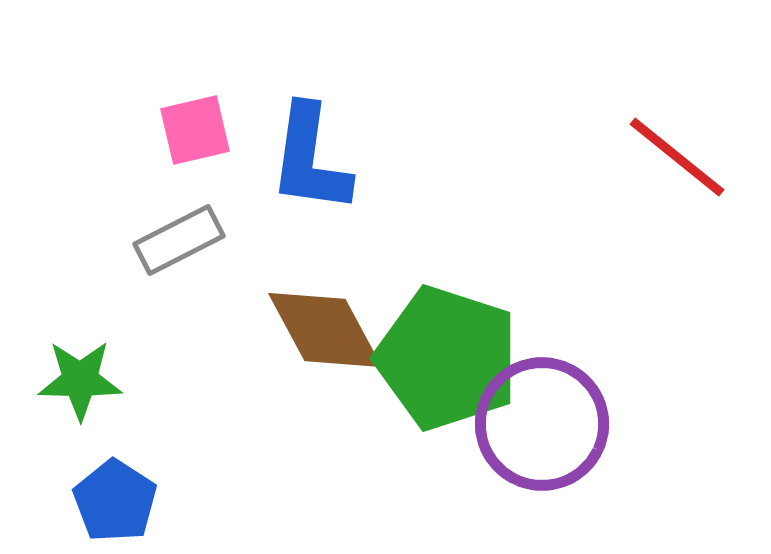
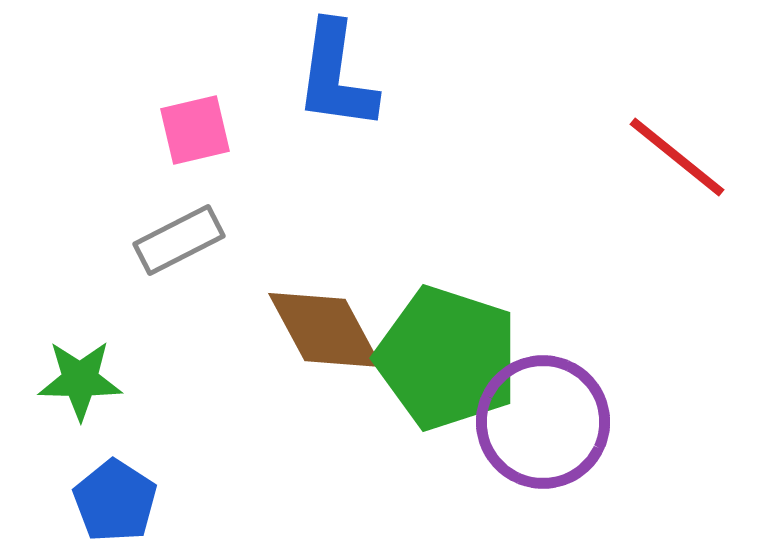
blue L-shape: moved 26 px right, 83 px up
purple circle: moved 1 px right, 2 px up
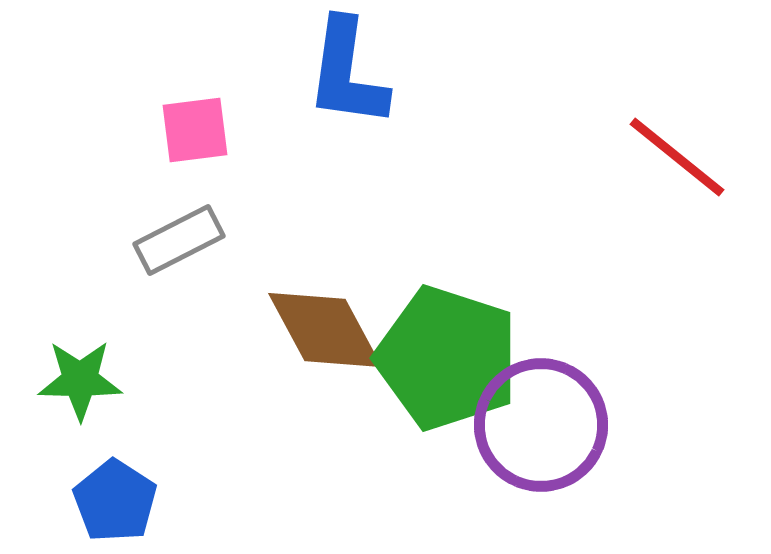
blue L-shape: moved 11 px right, 3 px up
pink square: rotated 6 degrees clockwise
purple circle: moved 2 px left, 3 px down
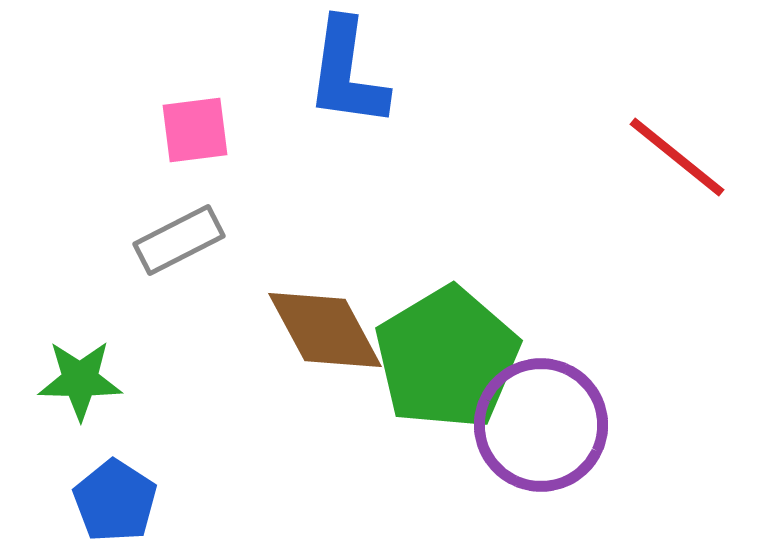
green pentagon: rotated 23 degrees clockwise
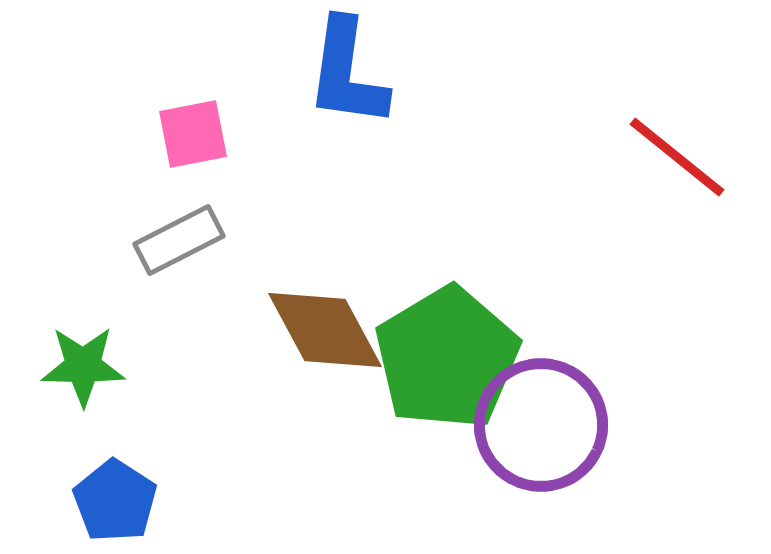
pink square: moved 2 px left, 4 px down; rotated 4 degrees counterclockwise
green star: moved 3 px right, 14 px up
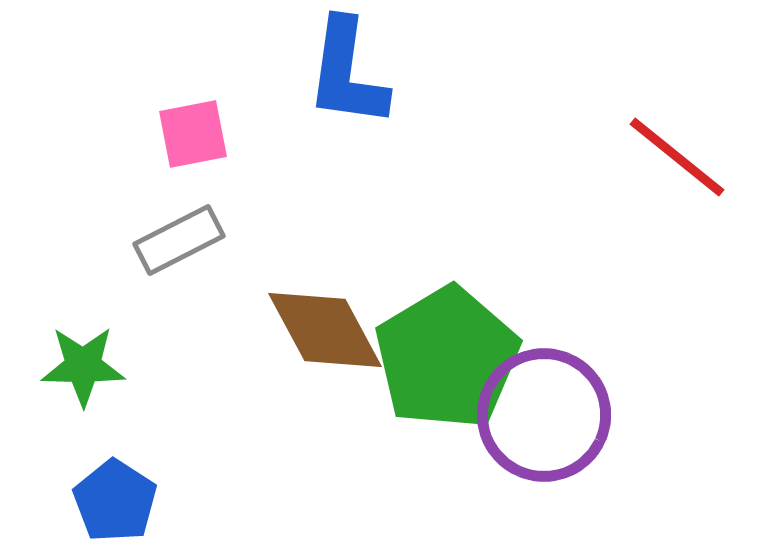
purple circle: moved 3 px right, 10 px up
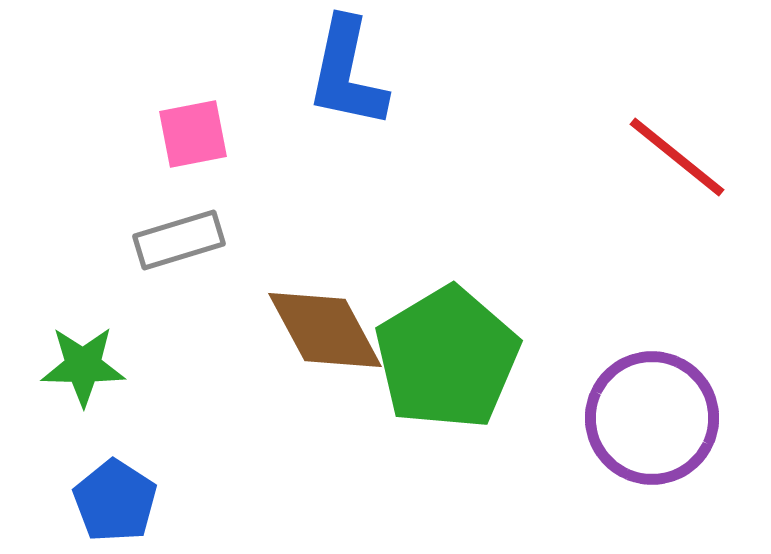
blue L-shape: rotated 4 degrees clockwise
gray rectangle: rotated 10 degrees clockwise
purple circle: moved 108 px right, 3 px down
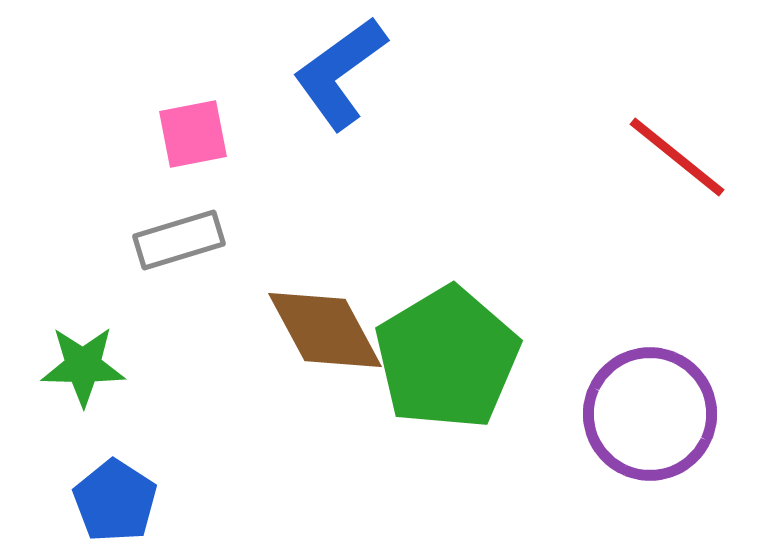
blue L-shape: moved 7 px left; rotated 42 degrees clockwise
purple circle: moved 2 px left, 4 px up
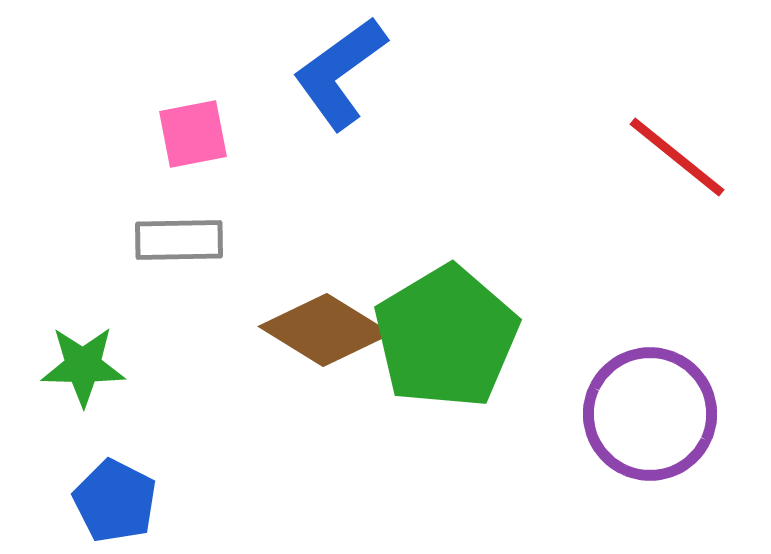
gray rectangle: rotated 16 degrees clockwise
brown diamond: rotated 30 degrees counterclockwise
green pentagon: moved 1 px left, 21 px up
blue pentagon: rotated 6 degrees counterclockwise
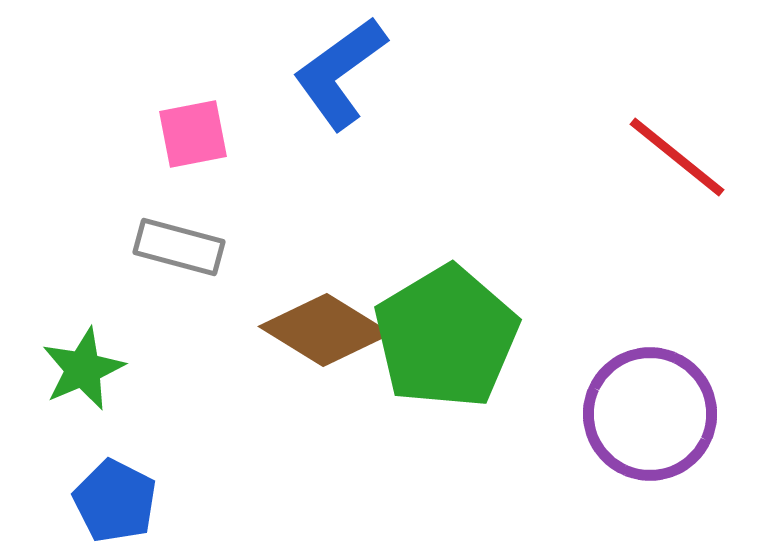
gray rectangle: moved 7 px down; rotated 16 degrees clockwise
green star: moved 3 px down; rotated 24 degrees counterclockwise
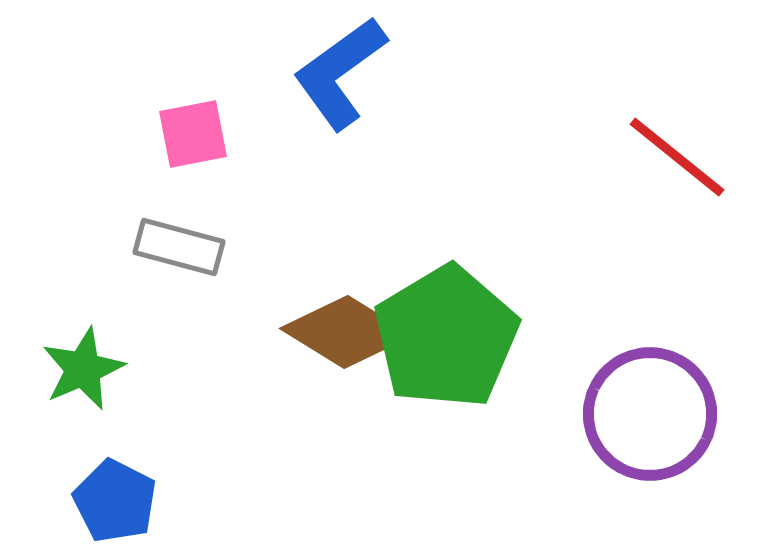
brown diamond: moved 21 px right, 2 px down
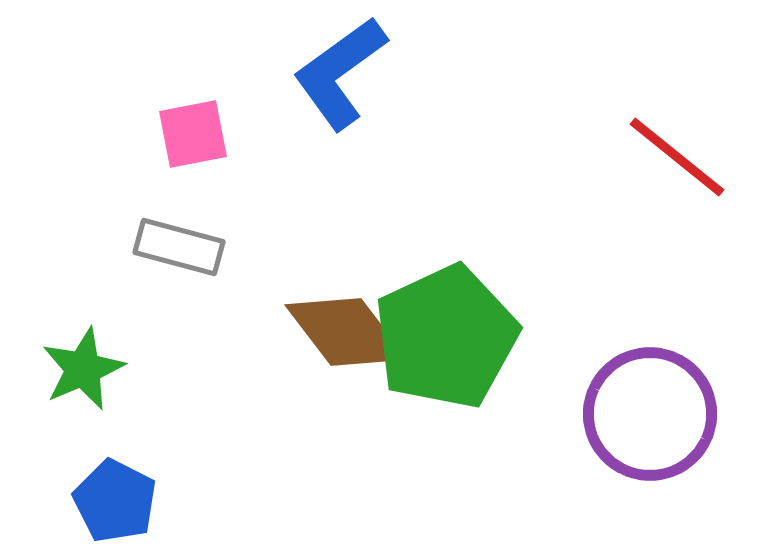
brown diamond: rotated 21 degrees clockwise
green pentagon: rotated 6 degrees clockwise
